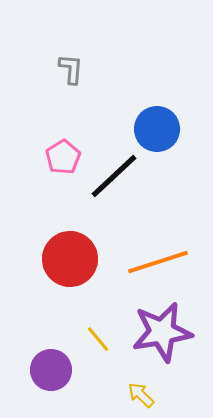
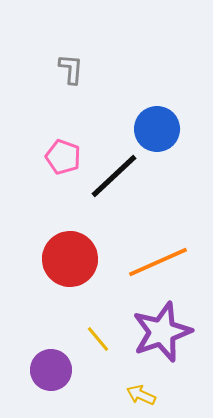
pink pentagon: rotated 20 degrees counterclockwise
orange line: rotated 6 degrees counterclockwise
purple star: rotated 10 degrees counterclockwise
yellow arrow: rotated 20 degrees counterclockwise
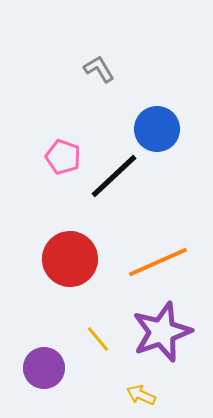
gray L-shape: moved 28 px right; rotated 36 degrees counterclockwise
purple circle: moved 7 px left, 2 px up
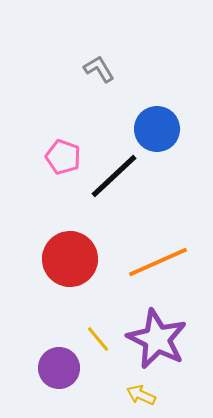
purple star: moved 5 px left, 7 px down; rotated 26 degrees counterclockwise
purple circle: moved 15 px right
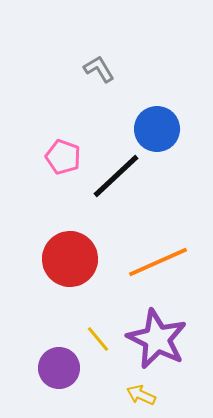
black line: moved 2 px right
